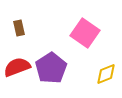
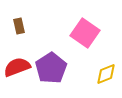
brown rectangle: moved 2 px up
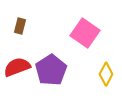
brown rectangle: moved 1 px right; rotated 28 degrees clockwise
purple pentagon: moved 2 px down
yellow diamond: rotated 40 degrees counterclockwise
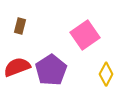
pink square: moved 2 px down; rotated 20 degrees clockwise
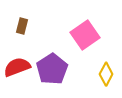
brown rectangle: moved 2 px right
purple pentagon: moved 1 px right, 1 px up
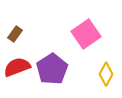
brown rectangle: moved 7 px left, 8 px down; rotated 21 degrees clockwise
pink square: moved 1 px right, 1 px up
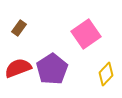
brown rectangle: moved 4 px right, 6 px up
red semicircle: moved 1 px right, 1 px down
yellow diamond: rotated 15 degrees clockwise
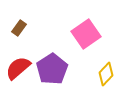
red semicircle: rotated 20 degrees counterclockwise
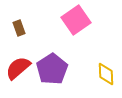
brown rectangle: rotated 56 degrees counterclockwise
pink square: moved 10 px left, 14 px up
yellow diamond: rotated 45 degrees counterclockwise
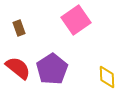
red semicircle: rotated 80 degrees clockwise
yellow diamond: moved 1 px right, 3 px down
